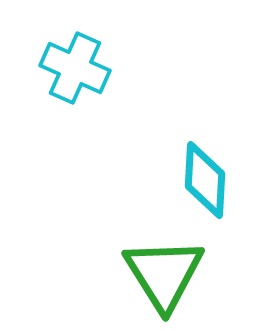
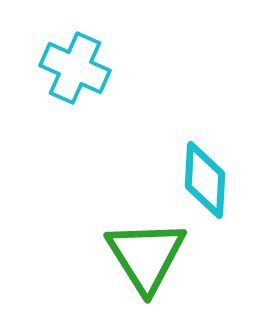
green triangle: moved 18 px left, 18 px up
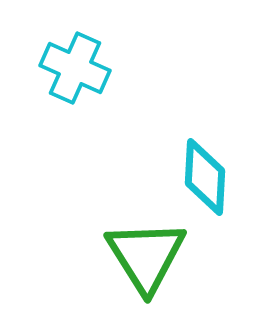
cyan diamond: moved 3 px up
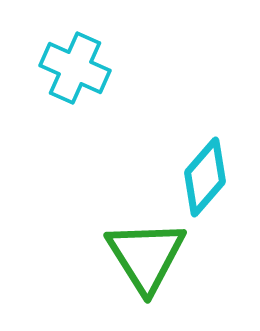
cyan diamond: rotated 38 degrees clockwise
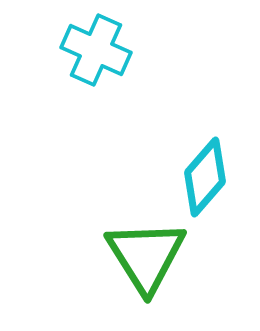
cyan cross: moved 21 px right, 18 px up
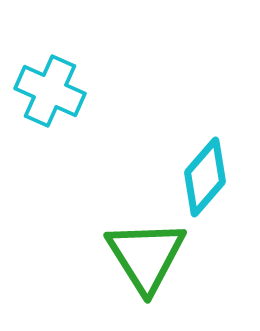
cyan cross: moved 46 px left, 41 px down
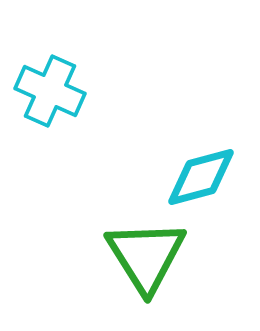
cyan diamond: moved 4 px left; rotated 34 degrees clockwise
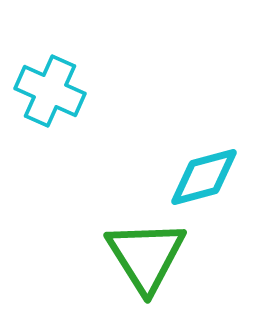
cyan diamond: moved 3 px right
